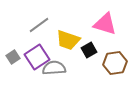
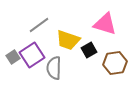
purple square: moved 5 px left, 2 px up
gray semicircle: rotated 85 degrees counterclockwise
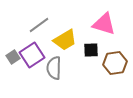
pink triangle: moved 1 px left
yellow trapezoid: moved 3 px left; rotated 50 degrees counterclockwise
black square: moved 2 px right; rotated 28 degrees clockwise
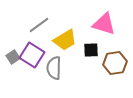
purple square: rotated 25 degrees counterclockwise
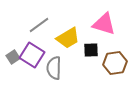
yellow trapezoid: moved 3 px right, 2 px up
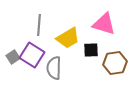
gray line: rotated 50 degrees counterclockwise
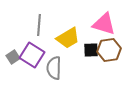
brown hexagon: moved 6 px left, 13 px up
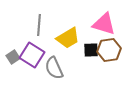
gray semicircle: rotated 25 degrees counterclockwise
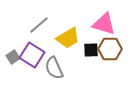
gray line: rotated 45 degrees clockwise
brown hexagon: moved 1 px right, 1 px up; rotated 10 degrees clockwise
